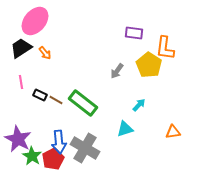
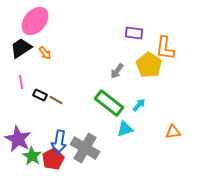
green rectangle: moved 26 px right
blue arrow: rotated 15 degrees clockwise
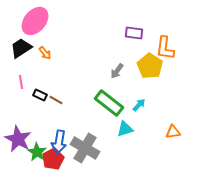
yellow pentagon: moved 1 px right, 1 px down
green star: moved 5 px right, 4 px up
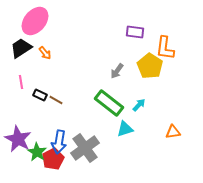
purple rectangle: moved 1 px right, 1 px up
gray cross: rotated 24 degrees clockwise
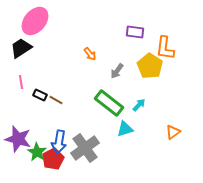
orange arrow: moved 45 px right, 1 px down
orange triangle: rotated 28 degrees counterclockwise
purple star: rotated 12 degrees counterclockwise
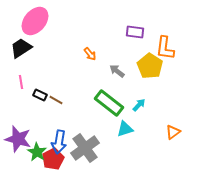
gray arrow: rotated 91 degrees clockwise
